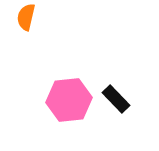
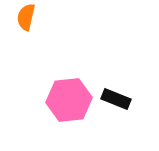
black rectangle: rotated 24 degrees counterclockwise
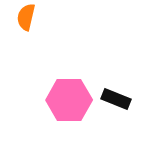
pink hexagon: rotated 6 degrees clockwise
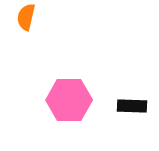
black rectangle: moved 16 px right, 7 px down; rotated 20 degrees counterclockwise
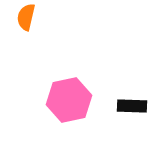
pink hexagon: rotated 12 degrees counterclockwise
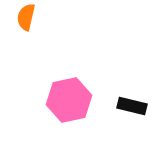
black rectangle: rotated 12 degrees clockwise
